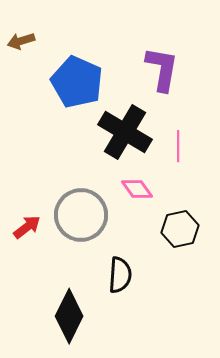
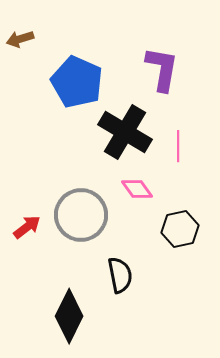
brown arrow: moved 1 px left, 2 px up
black semicircle: rotated 15 degrees counterclockwise
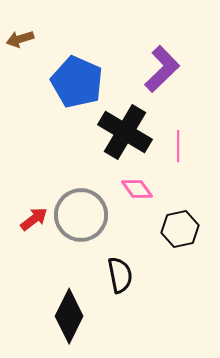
purple L-shape: rotated 36 degrees clockwise
red arrow: moved 7 px right, 8 px up
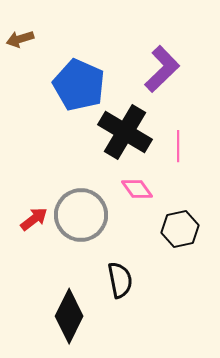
blue pentagon: moved 2 px right, 3 px down
black semicircle: moved 5 px down
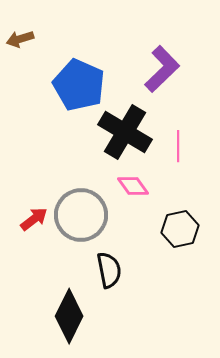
pink diamond: moved 4 px left, 3 px up
black semicircle: moved 11 px left, 10 px up
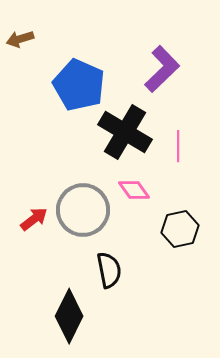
pink diamond: moved 1 px right, 4 px down
gray circle: moved 2 px right, 5 px up
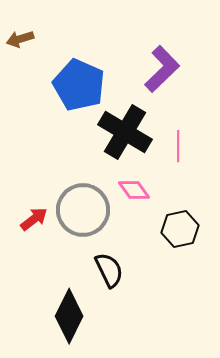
black semicircle: rotated 15 degrees counterclockwise
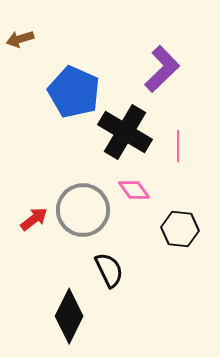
blue pentagon: moved 5 px left, 7 px down
black hexagon: rotated 18 degrees clockwise
